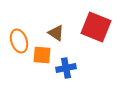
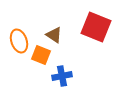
brown triangle: moved 2 px left, 2 px down
orange square: moved 1 px left; rotated 18 degrees clockwise
blue cross: moved 4 px left, 8 px down
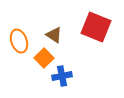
orange square: moved 3 px right, 3 px down; rotated 24 degrees clockwise
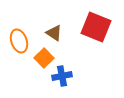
brown triangle: moved 2 px up
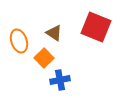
blue cross: moved 2 px left, 4 px down
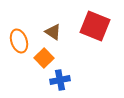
red square: moved 1 px left, 1 px up
brown triangle: moved 1 px left, 1 px up
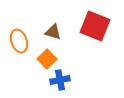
brown triangle: rotated 18 degrees counterclockwise
orange square: moved 3 px right, 1 px down
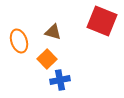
red square: moved 7 px right, 5 px up
